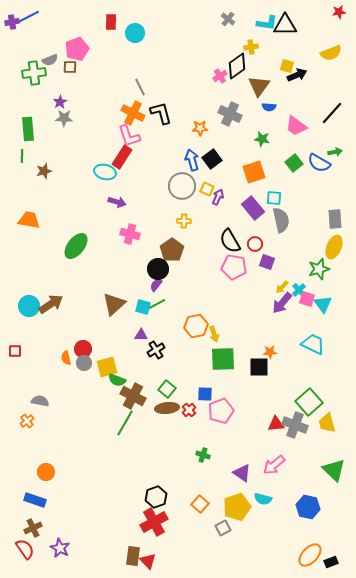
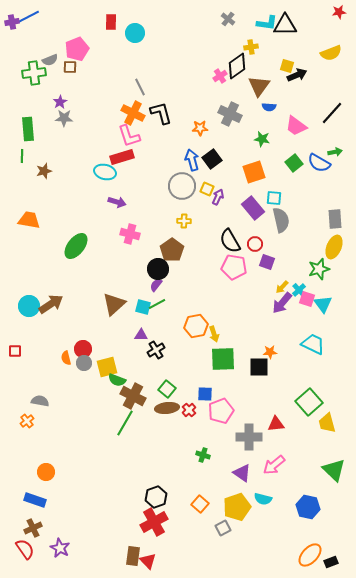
red rectangle at (122, 157): rotated 40 degrees clockwise
gray cross at (295, 425): moved 46 px left, 12 px down; rotated 20 degrees counterclockwise
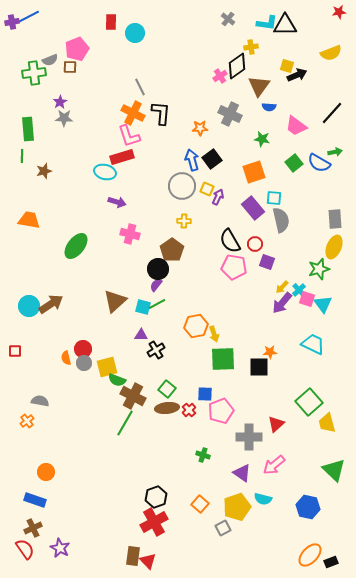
black L-shape at (161, 113): rotated 20 degrees clockwise
brown triangle at (114, 304): moved 1 px right, 3 px up
red triangle at (276, 424): rotated 36 degrees counterclockwise
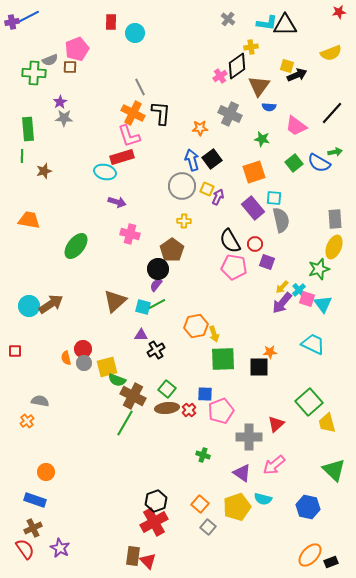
green cross at (34, 73): rotated 10 degrees clockwise
black hexagon at (156, 497): moved 4 px down
gray square at (223, 528): moved 15 px left, 1 px up; rotated 21 degrees counterclockwise
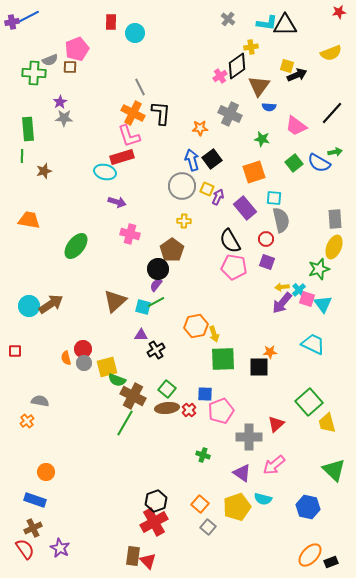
purple rectangle at (253, 208): moved 8 px left
red circle at (255, 244): moved 11 px right, 5 px up
yellow arrow at (282, 287): rotated 40 degrees clockwise
green line at (157, 304): moved 1 px left, 2 px up
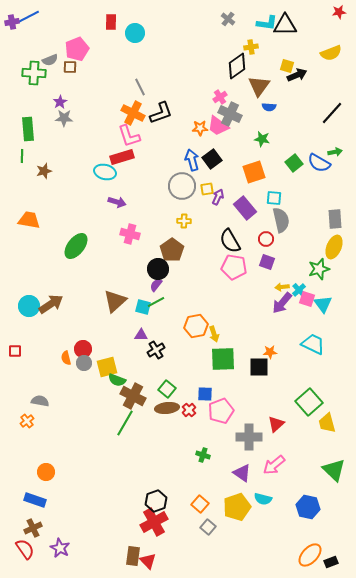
pink cross at (220, 76): moved 21 px down
black L-shape at (161, 113): rotated 65 degrees clockwise
pink trapezoid at (296, 126): moved 78 px left
yellow square at (207, 189): rotated 32 degrees counterclockwise
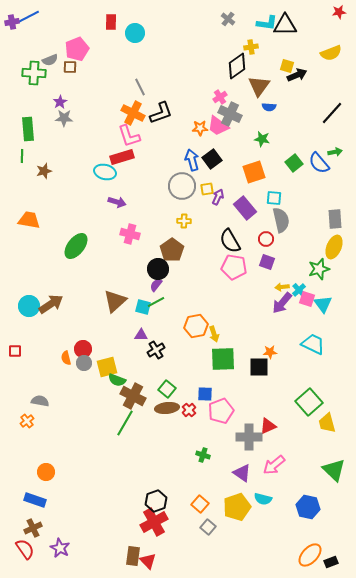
blue semicircle at (319, 163): rotated 20 degrees clockwise
red triangle at (276, 424): moved 8 px left, 2 px down; rotated 18 degrees clockwise
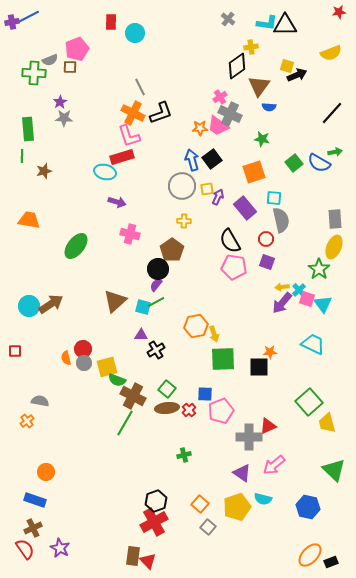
blue semicircle at (319, 163): rotated 20 degrees counterclockwise
green star at (319, 269): rotated 20 degrees counterclockwise
green cross at (203, 455): moved 19 px left; rotated 32 degrees counterclockwise
